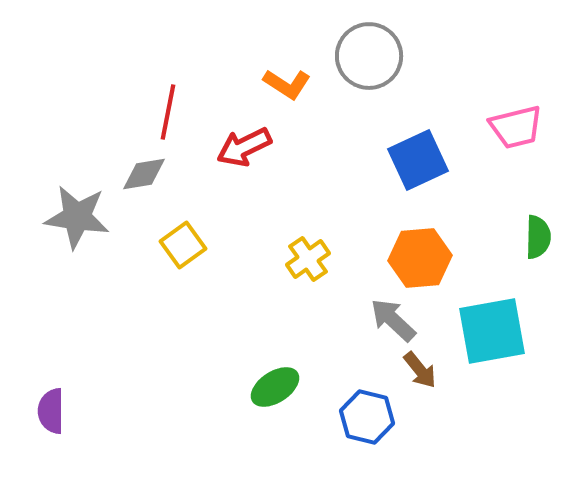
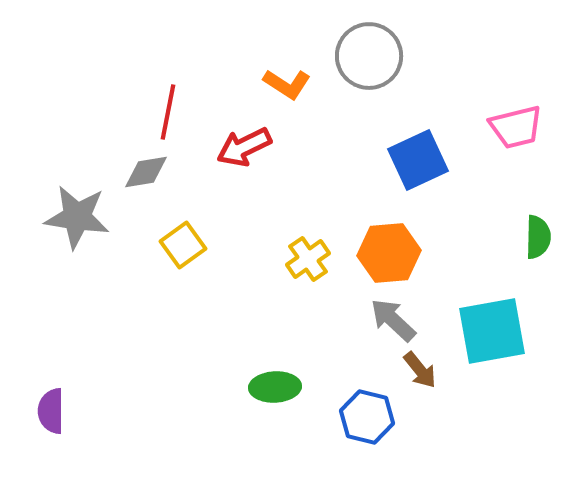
gray diamond: moved 2 px right, 2 px up
orange hexagon: moved 31 px left, 5 px up
green ellipse: rotated 30 degrees clockwise
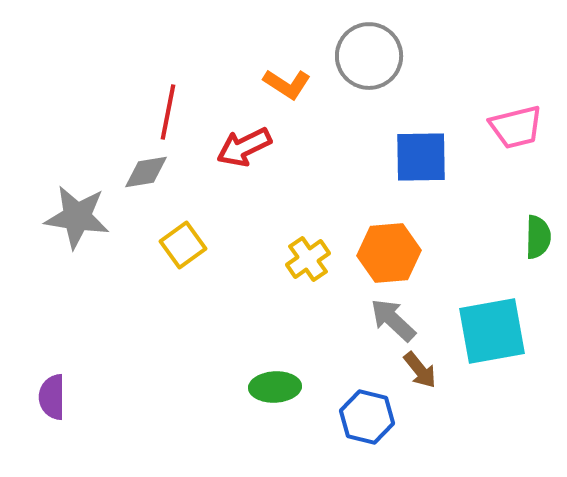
blue square: moved 3 px right, 3 px up; rotated 24 degrees clockwise
purple semicircle: moved 1 px right, 14 px up
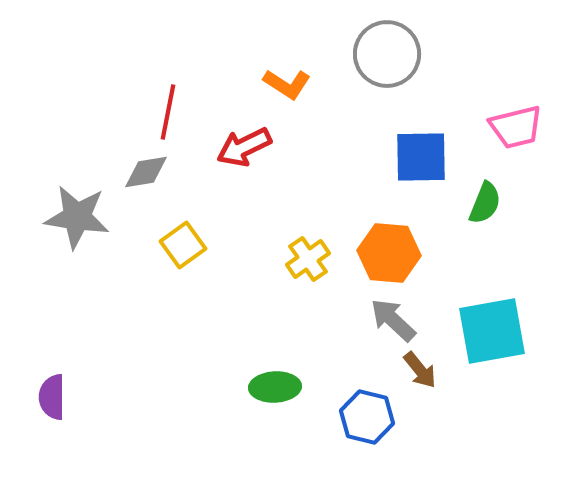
gray circle: moved 18 px right, 2 px up
green semicircle: moved 53 px left, 34 px up; rotated 21 degrees clockwise
orange hexagon: rotated 10 degrees clockwise
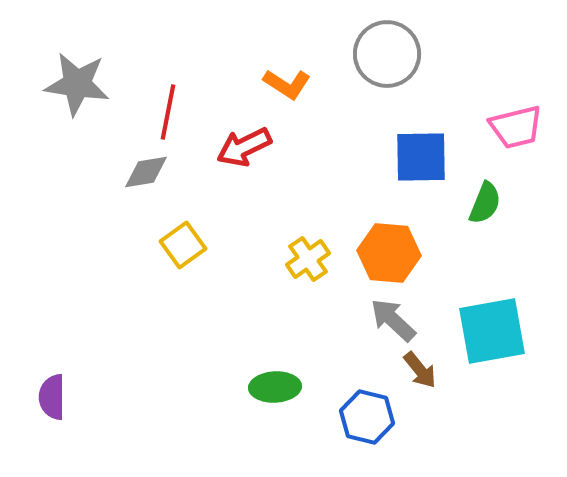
gray star: moved 133 px up
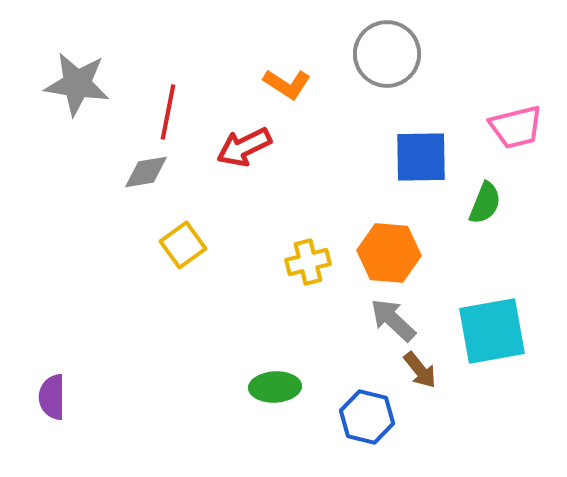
yellow cross: moved 3 px down; rotated 21 degrees clockwise
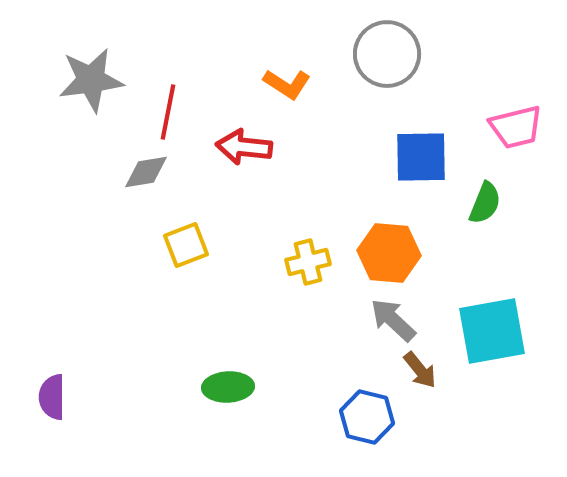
gray star: moved 14 px right, 4 px up; rotated 16 degrees counterclockwise
red arrow: rotated 32 degrees clockwise
yellow square: moved 3 px right; rotated 15 degrees clockwise
green ellipse: moved 47 px left
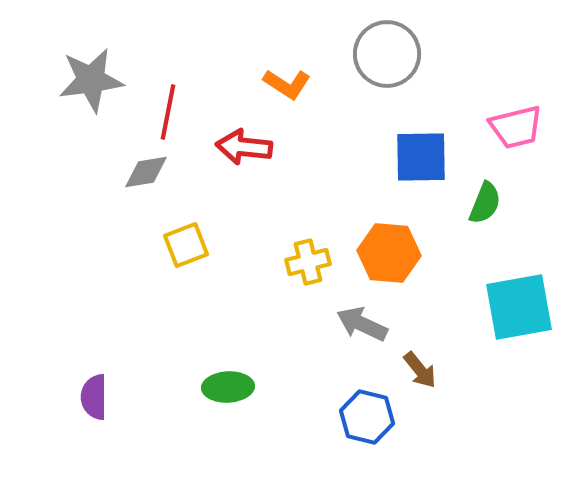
gray arrow: moved 31 px left, 4 px down; rotated 18 degrees counterclockwise
cyan square: moved 27 px right, 24 px up
purple semicircle: moved 42 px right
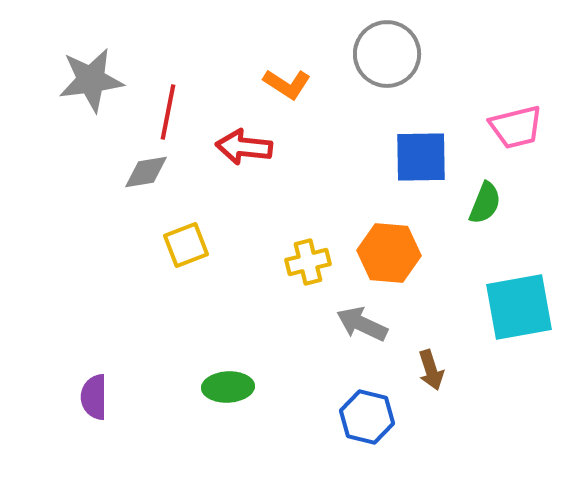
brown arrow: moved 11 px right; rotated 21 degrees clockwise
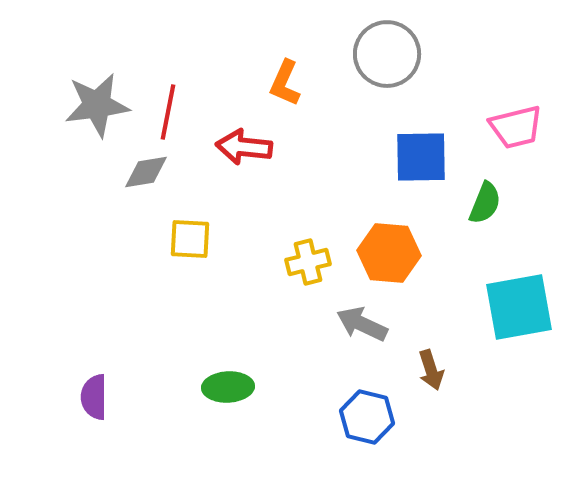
gray star: moved 6 px right, 25 px down
orange L-shape: moved 2 px left, 1 px up; rotated 81 degrees clockwise
yellow square: moved 4 px right, 6 px up; rotated 24 degrees clockwise
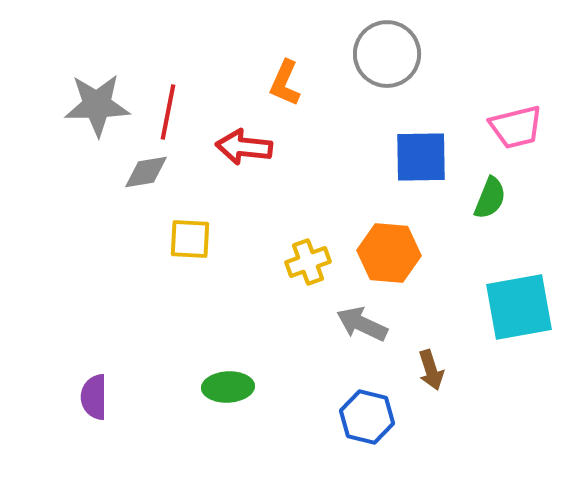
gray star: rotated 6 degrees clockwise
green semicircle: moved 5 px right, 5 px up
yellow cross: rotated 6 degrees counterclockwise
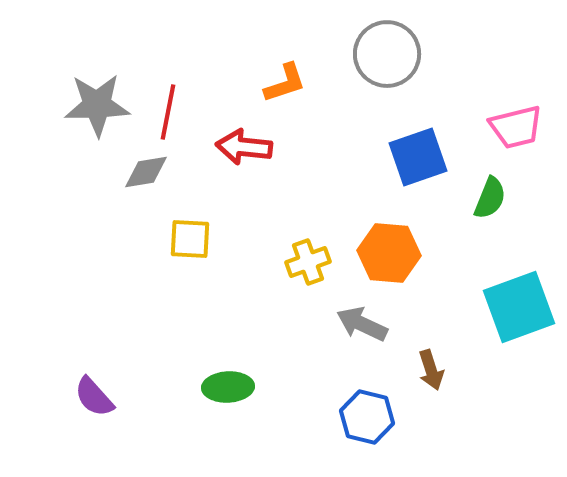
orange L-shape: rotated 132 degrees counterclockwise
blue square: moved 3 px left; rotated 18 degrees counterclockwise
cyan square: rotated 10 degrees counterclockwise
purple semicircle: rotated 42 degrees counterclockwise
